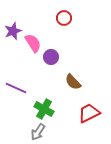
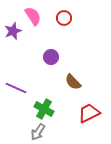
pink semicircle: moved 27 px up
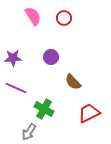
purple star: moved 27 px down; rotated 18 degrees clockwise
gray arrow: moved 9 px left
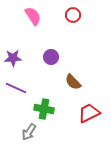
red circle: moved 9 px right, 3 px up
green cross: rotated 18 degrees counterclockwise
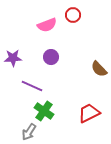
pink semicircle: moved 14 px right, 9 px down; rotated 102 degrees clockwise
brown semicircle: moved 26 px right, 13 px up
purple line: moved 16 px right, 2 px up
green cross: moved 2 px down; rotated 24 degrees clockwise
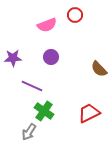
red circle: moved 2 px right
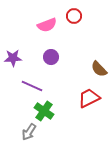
red circle: moved 1 px left, 1 px down
red trapezoid: moved 15 px up
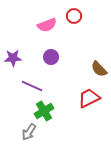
green cross: rotated 24 degrees clockwise
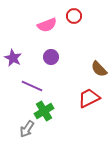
purple star: rotated 30 degrees clockwise
gray arrow: moved 2 px left, 3 px up
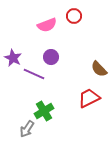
purple line: moved 2 px right, 12 px up
